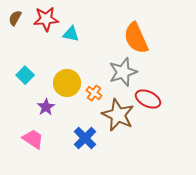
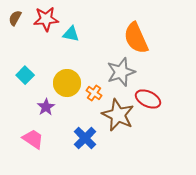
gray star: moved 2 px left
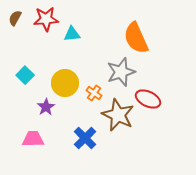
cyan triangle: moved 1 px right; rotated 18 degrees counterclockwise
yellow circle: moved 2 px left
pink trapezoid: rotated 35 degrees counterclockwise
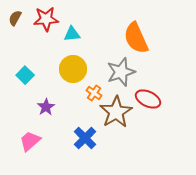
yellow circle: moved 8 px right, 14 px up
brown star: moved 2 px left, 3 px up; rotated 16 degrees clockwise
pink trapezoid: moved 3 px left, 2 px down; rotated 40 degrees counterclockwise
